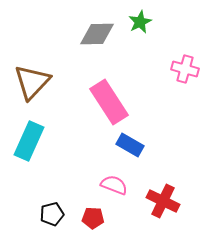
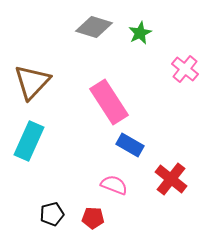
green star: moved 11 px down
gray diamond: moved 3 px left, 7 px up; rotated 18 degrees clockwise
pink cross: rotated 24 degrees clockwise
red cross: moved 8 px right, 22 px up; rotated 12 degrees clockwise
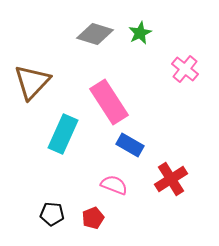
gray diamond: moved 1 px right, 7 px down
cyan rectangle: moved 34 px right, 7 px up
red cross: rotated 20 degrees clockwise
black pentagon: rotated 20 degrees clockwise
red pentagon: rotated 25 degrees counterclockwise
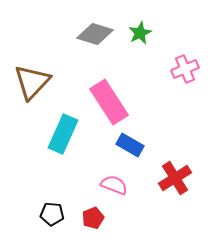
pink cross: rotated 28 degrees clockwise
red cross: moved 4 px right, 1 px up
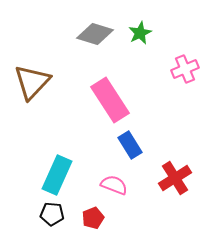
pink rectangle: moved 1 px right, 2 px up
cyan rectangle: moved 6 px left, 41 px down
blue rectangle: rotated 28 degrees clockwise
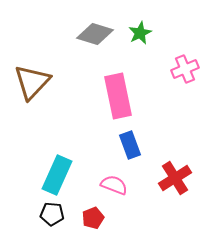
pink rectangle: moved 8 px right, 4 px up; rotated 21 degrees clockwise
blue rectangle: rotated 12 degrees clockwise
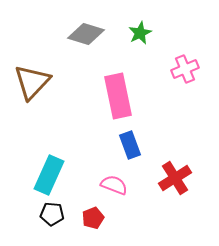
gray diamond: moved 9 px left
cyan rectangle: moved 8 px left
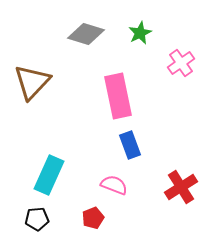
pink cross: moved 4 px left, 6 px up; rotated 12 degrees counterclockwise
red cross: moved 6 px right, 9 px down
black pentagon: moved 15 px left, 5 px down; rotated 10 degrees counterclockwise
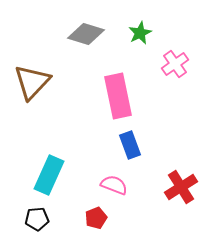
pink cross: moved 6 px left, 1 px down
red pentagon: moved 3 px right
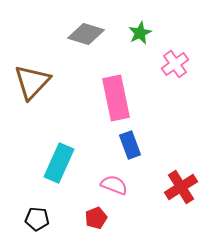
pink rectangle: moved 2 px left, 2 px down
cyan rectangle: moved 10 px right, 12 px up
black pentagon: rotated 10 degrees clockwise
